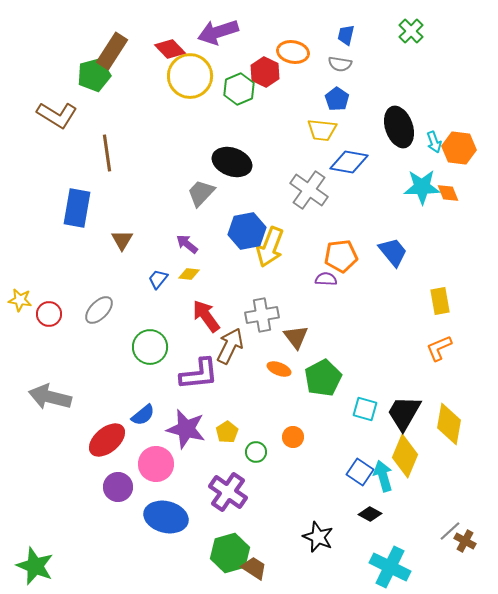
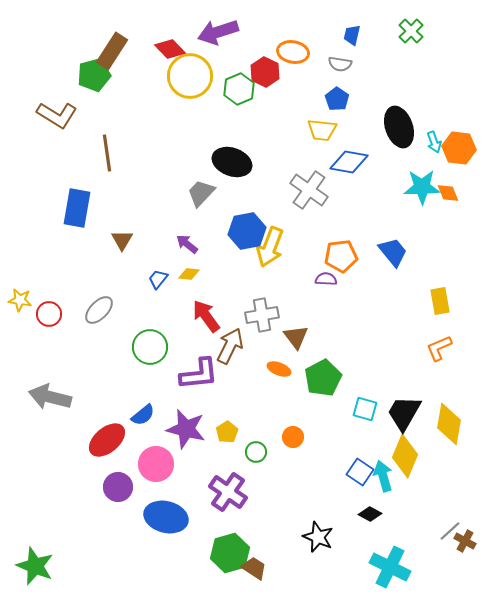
blue trapezoid at (346, 35): moved 6 px right
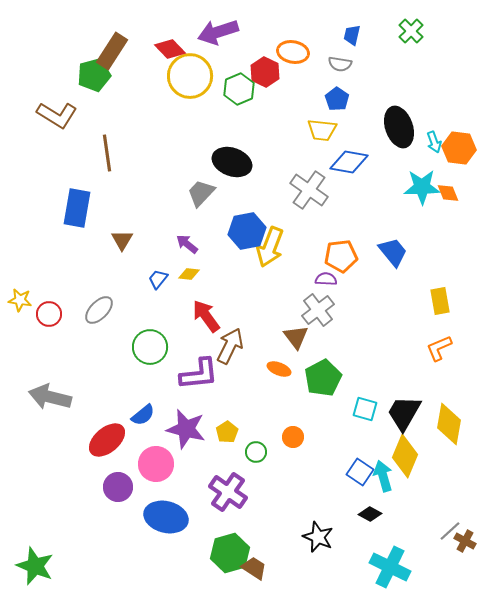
gray cross at (262, 315): moved 56 px right, 5 px up; rotated 28 degrees counterclockwise
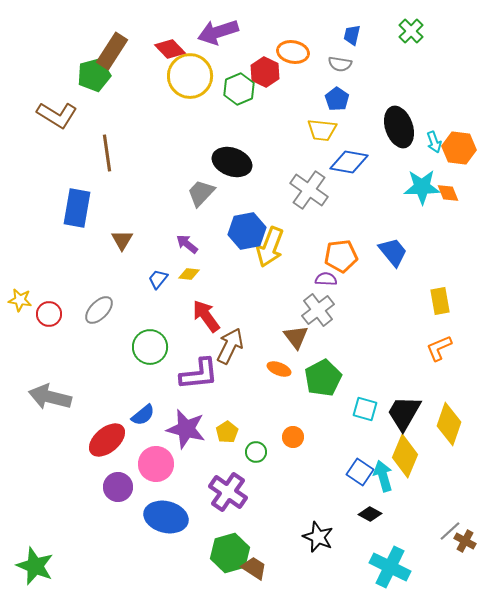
yellow diamond at (449, 424): rotated 9 degrees clockwise
